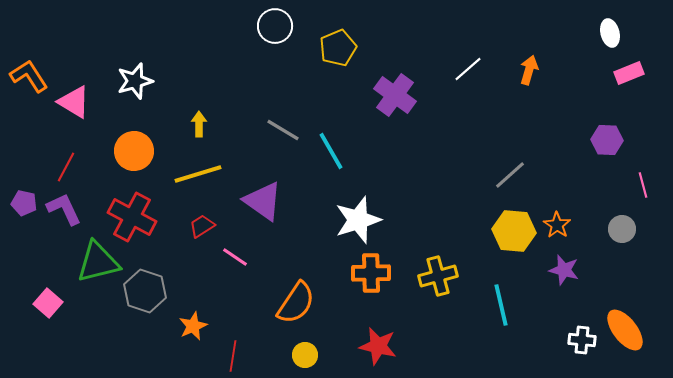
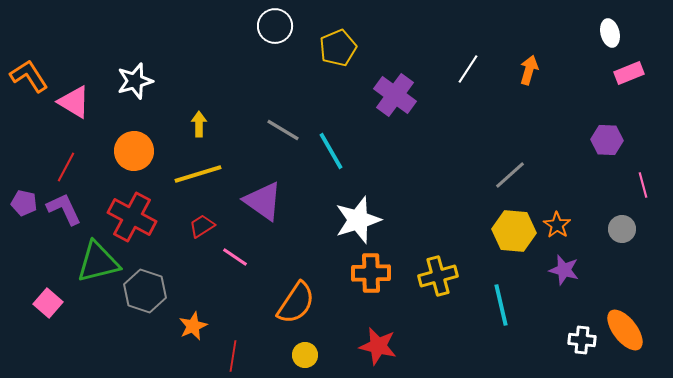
white line at (468, 69): rotated 16 degrees counterclockwise
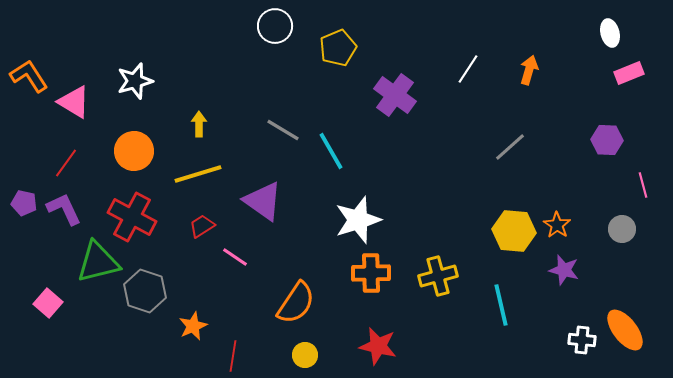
red line at (66, 167): moved 4 px up; rotated 8 degrees clockwise
gray line at (510, 175): moved 28 px up
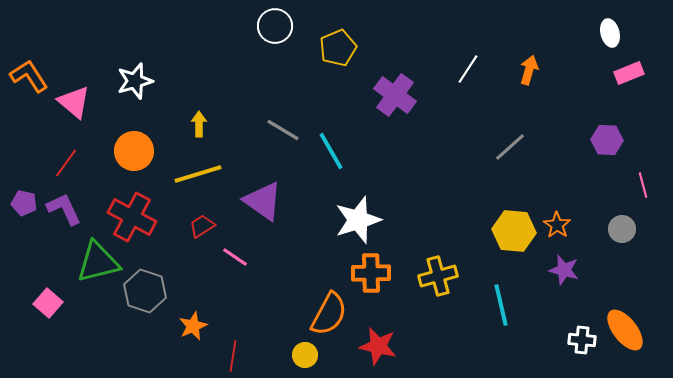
pink triangle at (74, 102): rotated 9 degrees clockwise
orange semicircle at (296, 303): moved 33 px right, 11 px down; rotated 6 degrees counterclockwise
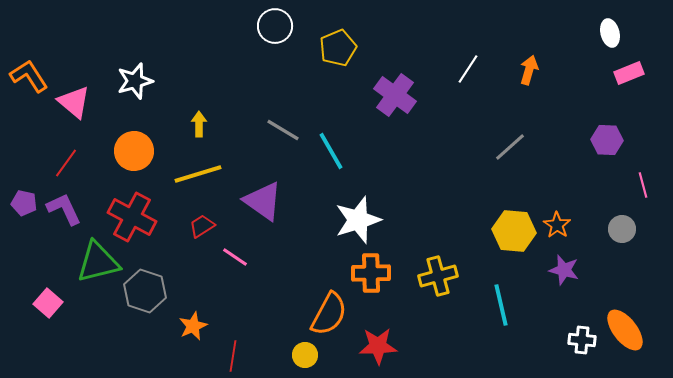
red star at (378, 346): rotated 15 degrees counterclockwise
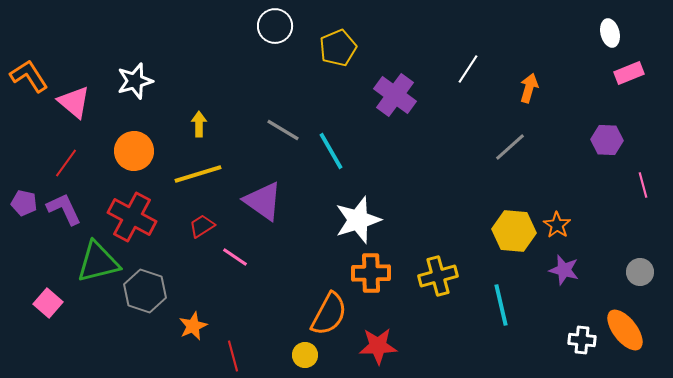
orange arrow at (529, 70): moved 18 px down
gray circle at (622, 229): moved 18 px right, 43 px down
red line at (233, 356): rotated 24 degrees counterclockwise
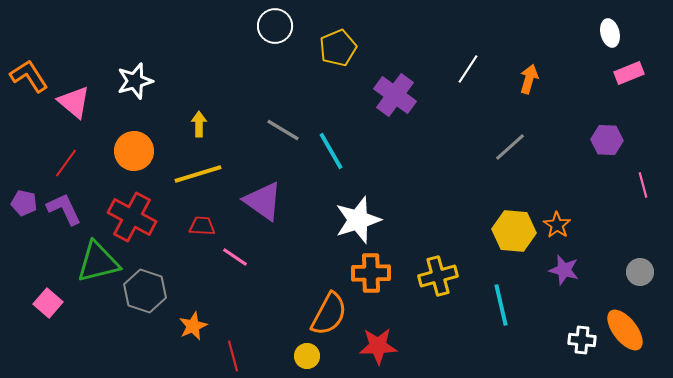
orange arrow at (529, 88): moved 9 px up
red trapezoid at (202, 226): rotated 36 degrees clockwise
yellow circle at (305, 355): moved 2 px right, 1 px down
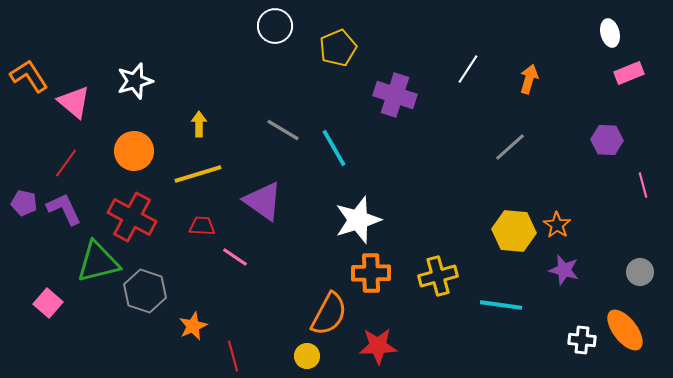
purple cross at (395, 95): rotated 18 degrees counterclockwise
cyan line at (331, 151): moved 3 px right, 3 px up
cyan line at (501, 305): rotated 69 degrees counterclockwise
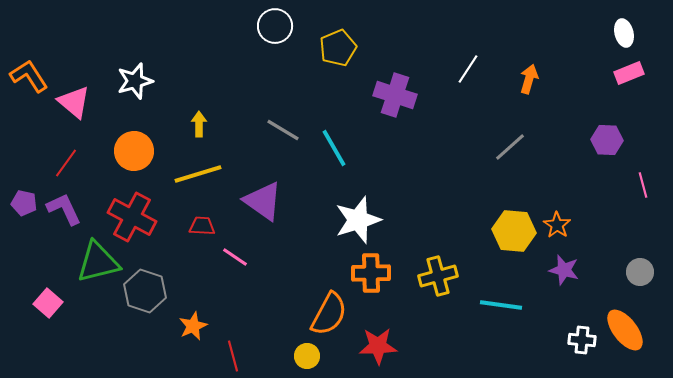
white ellipse at (610, 33): moved 14 px right
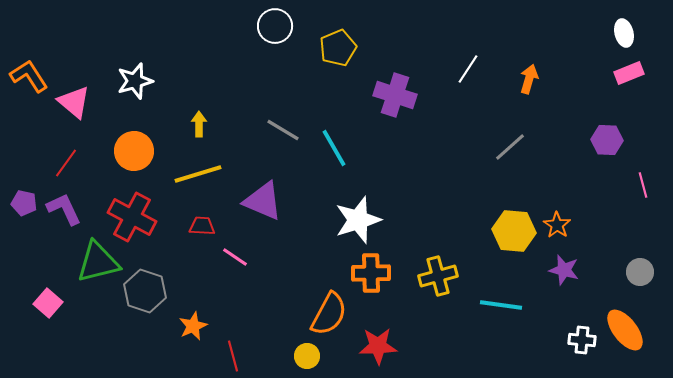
purple triangle at (263, 201): rotated 12 degrees counterclockwise
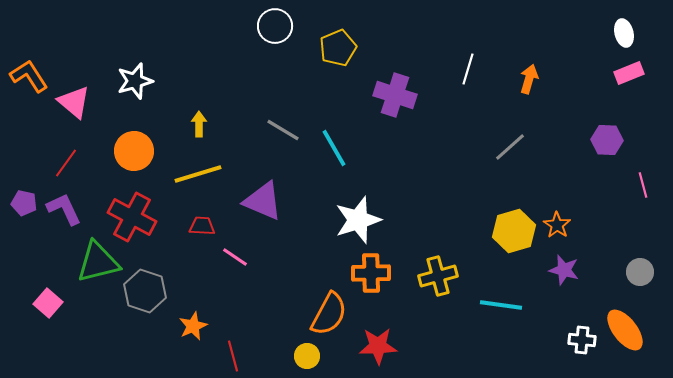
white line at (468, 69): rotated 16 degrees counterclockwise
yellow hexagon at (514, 231): rotated 21 degrees counterclockwise
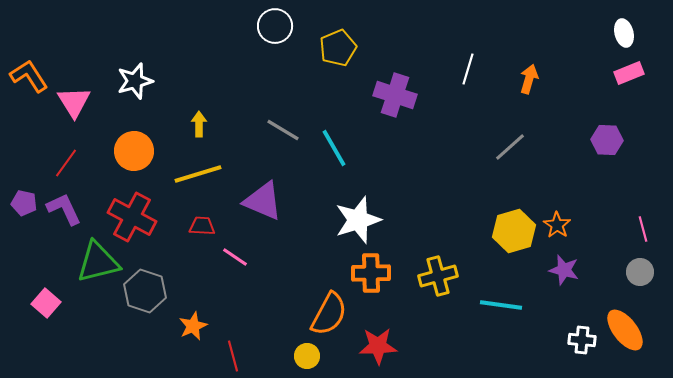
pink triangle at (74, 102): rotated 18 degrees clockwise
pink line at (643, 185): moved 44 px down
pink square at (48, 303): moved 2 px left
